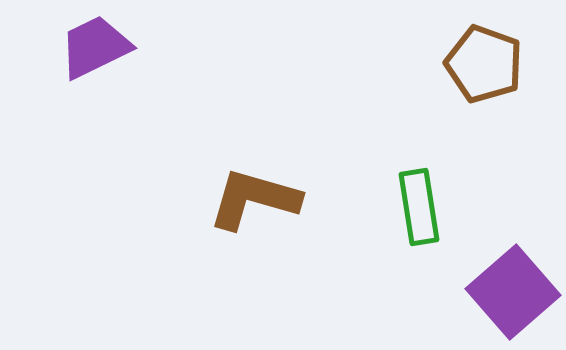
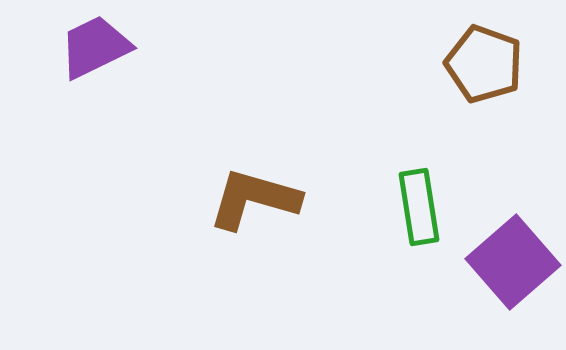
purple square: moved 30 px up
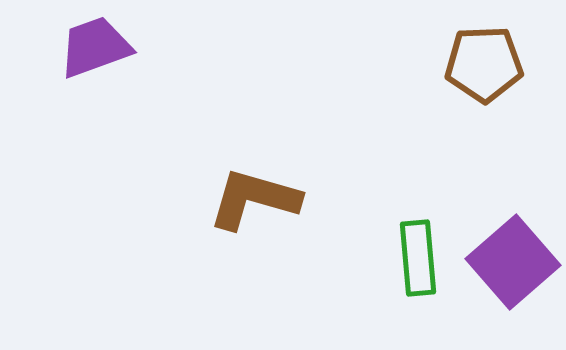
purple trapezoid: rotated 6 degrees clockwise
brown pentagon: rotated 22 degrees counterclockwise
green rectangle: moved 1 px left, 51 px down; rotated 4 degrees clockwise
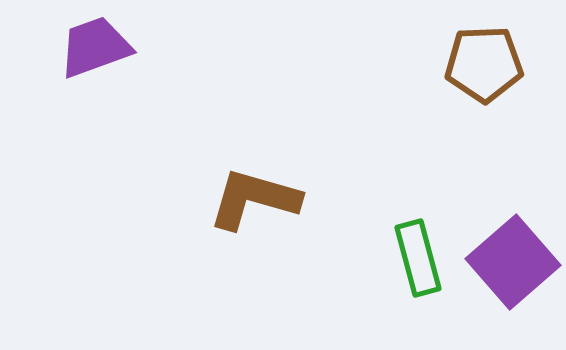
green rectangle: rotated 10 degrees counterclockwise
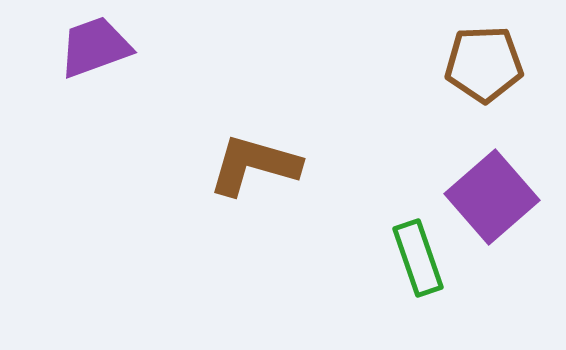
brown L-shape: moved 34 px up
green rectangle: rotated 4 degrees counterclockwise
purple square: moved 21 px left, 65 px up
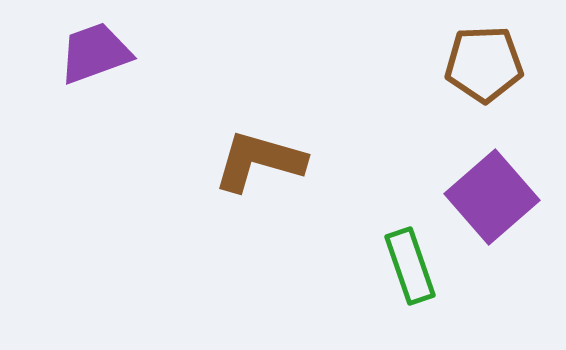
purple trapezoid: moved 6 px down
brown L-shape: moved 5 px right, 4 px up
green rectangle: moved 8 px left, 8 px down
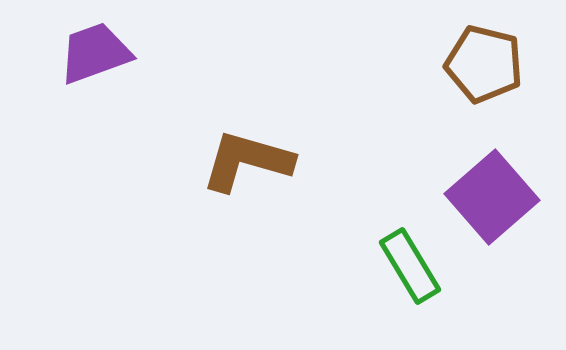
brown pentagon: rotated 16 degrees clockwise
brown L-shape: moved 12 px left
green rectangle: rotated 12 degrees counterclockwise
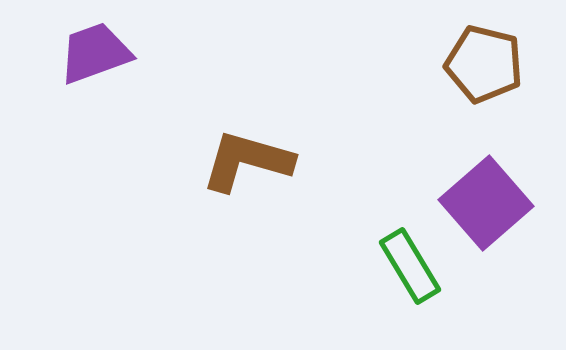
purple square: moved 6 px left, 6 px down
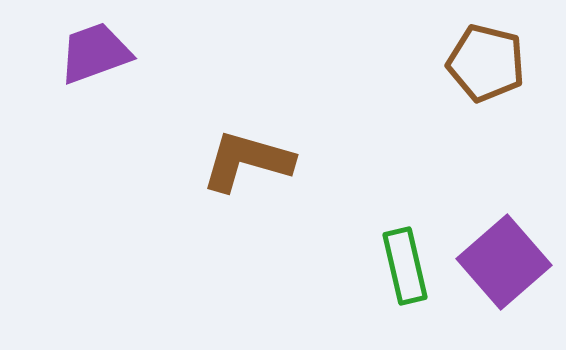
brown pentagon: moved 2 px right, 1 px up
purple square: moved 18 px right, 59 px down
green rectangle: moved 5 px left; rotated 18 degrees clockwise
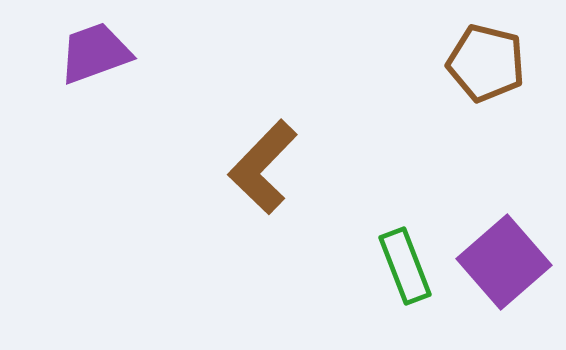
brown L-shape: moved 16 px right, 6 px down; rotated 62 degrees counterclockwise
green rectangle: rotated 8 degrees counterclockwise
